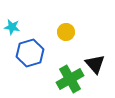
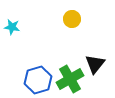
yellow circle: moved 6 px right, 13 px up
blue hexagon: moved 8 px right, 27 px down
black triangle: rotated 20 degrees clockwise
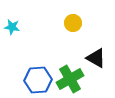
yellow circle: moved 1 px right, 4 px down
black triangle: moved 1 px right, 6 px up; rotated 40 degrees counterclockwise
blue hexagon: rotated 12 degrees clockwise
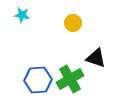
cyan star: moved 10 px right, 12 px up
black triangle: rotated 10 degrees counterclockwise
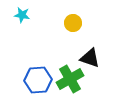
black triangle: moved 6 px left
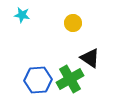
black triangle: rotated 15 degrees clockwise
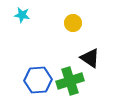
green cross: moved 2 px down; rotated 12 degrees clockwise
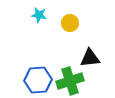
cyan star: moved 17 px right
yellow circle: moved 3 px left
black triangle: rotated 40 degrees counterclockwise
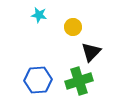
yellow circle: moved 3 px right, 4 px down
black triangle: moved 1 px right, 6 px up; rotated 40 degrees counterclockwise
green cross: moved 9 px right
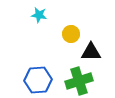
yellow circle: moved 2 px left, 7 px down
black triangle: rotated 45 degrees clockwise
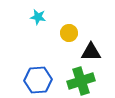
cyan star: moved 1 px left, 2 px down
yellow circle: moved 2 px left, 1 px up
green cross: moved 2 px right
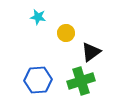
yellow circle: moved 3 px left
black triangle: rotated 35 degrees counterclockwise
